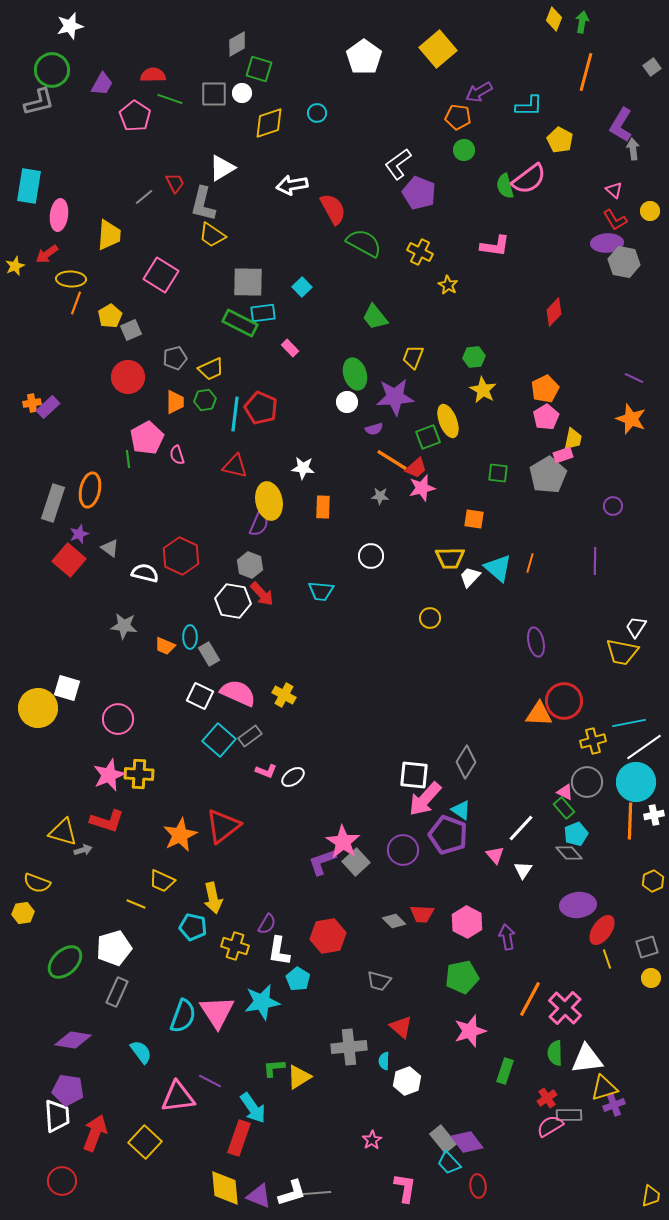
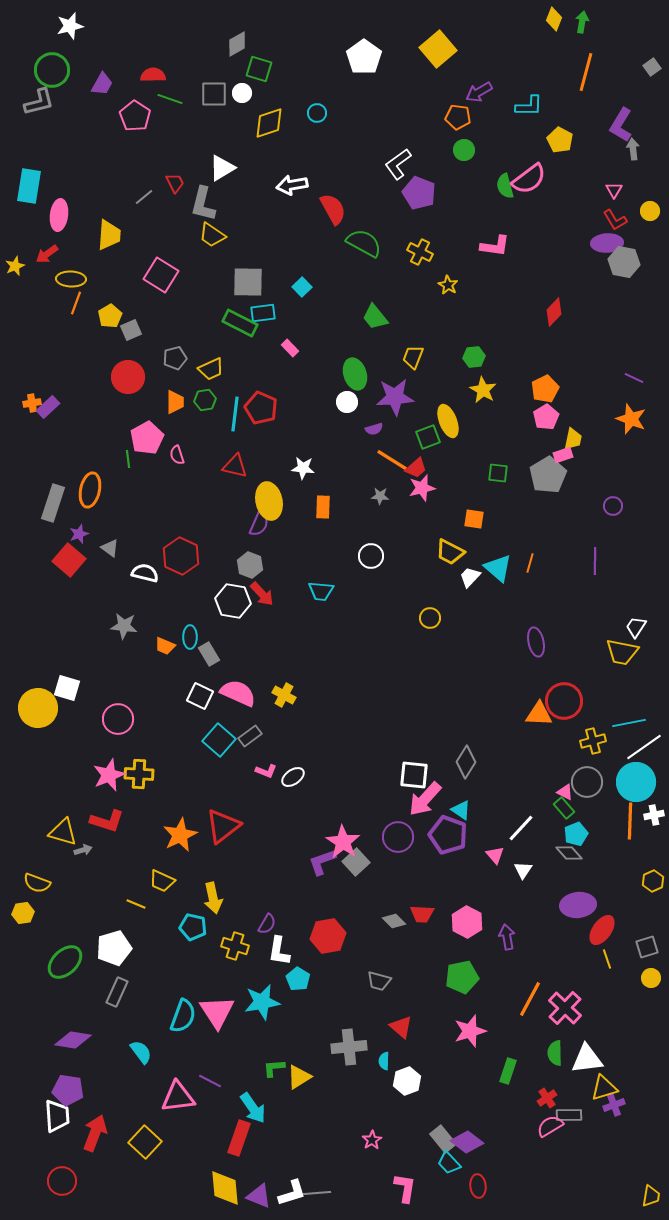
pink triangle at (614, 190): rotated 18 degrees clockwise
yellow trapezoid at (450, 558): moved 6 px up; rotated 28 degrees clockwise
purple circle at (403, 850): moved 5 px left, 13 px up
green rectangle at (505, 1071): moved 3 px right
purple diamond at (467, 1142): rotated 16 degrees counterclockwise
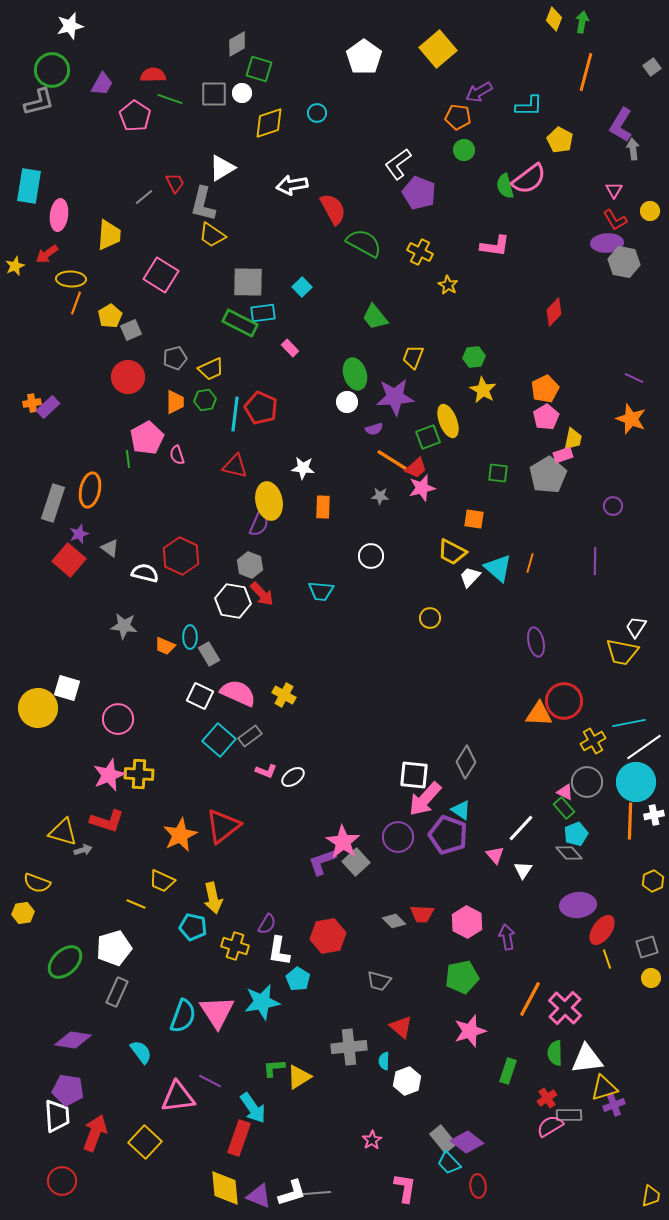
yellow trapezoid at (450, 552): moved 2 px right
yellow cross at (593, 741): rotated 15 degrees counterclockwise
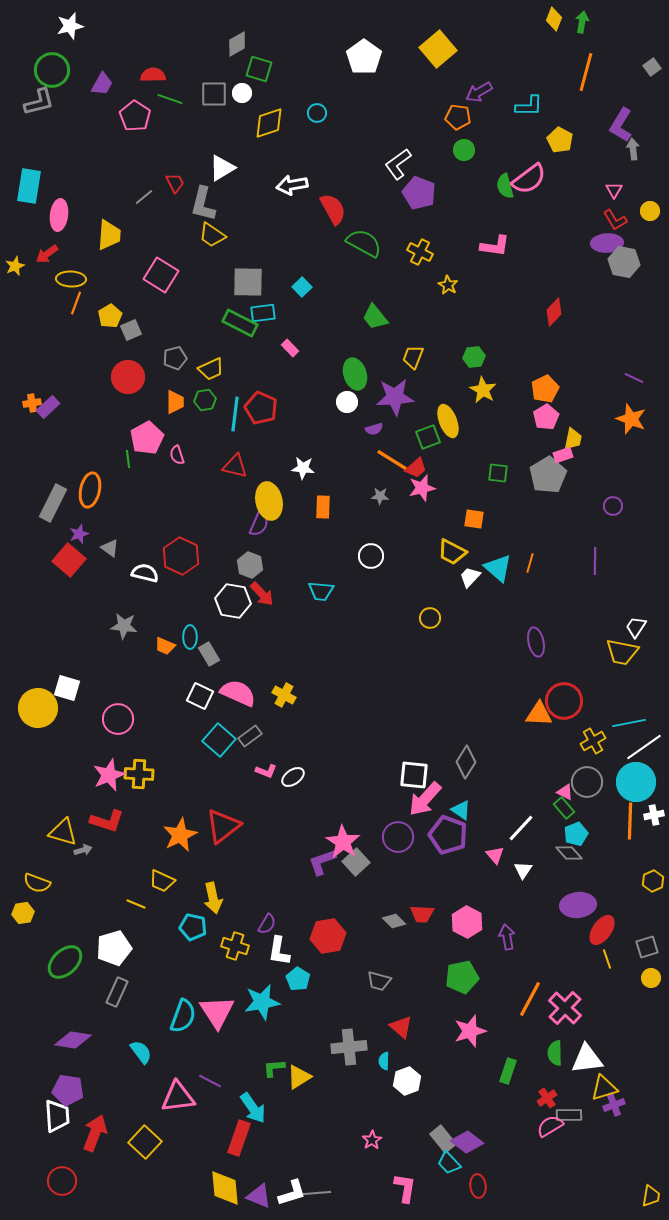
gray rectangle at (53, 503): rotated 9 degrees clockwise
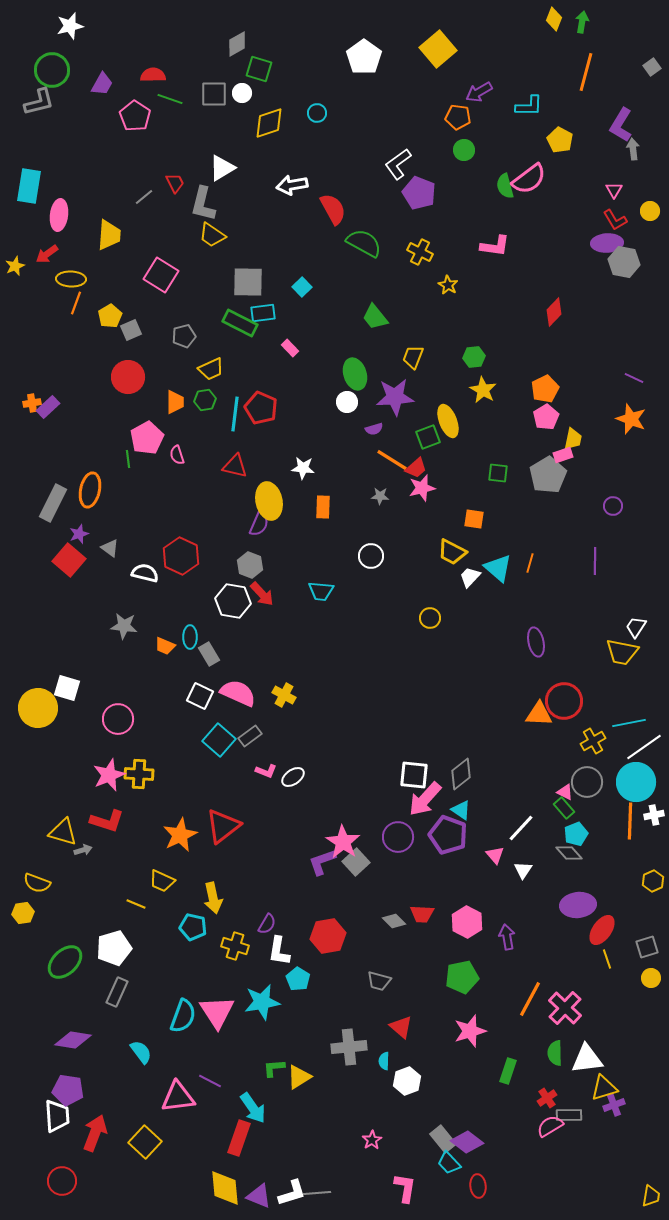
gray pentagon at (175, 358): moved 9 px right, 22 px up
gray diamond at (466, 762): moved 5 px left, 12 px down; rotated 20 degrees clockwise
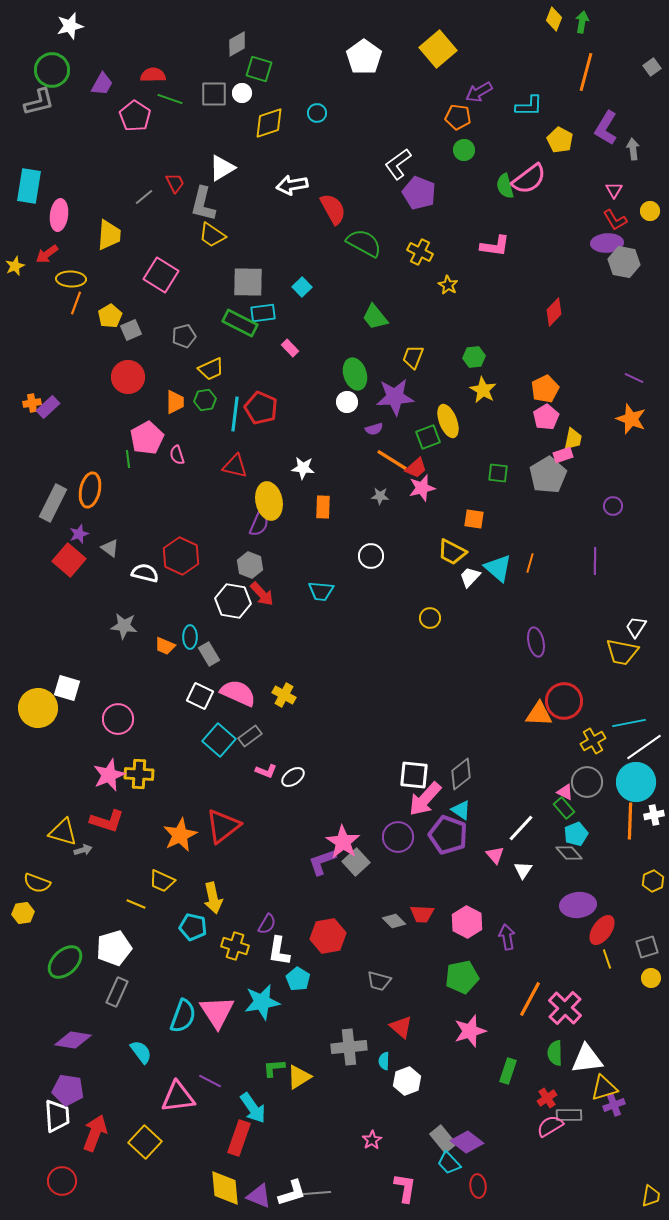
purple L-shape at (621, 125): moved 15 px left, 3 px down
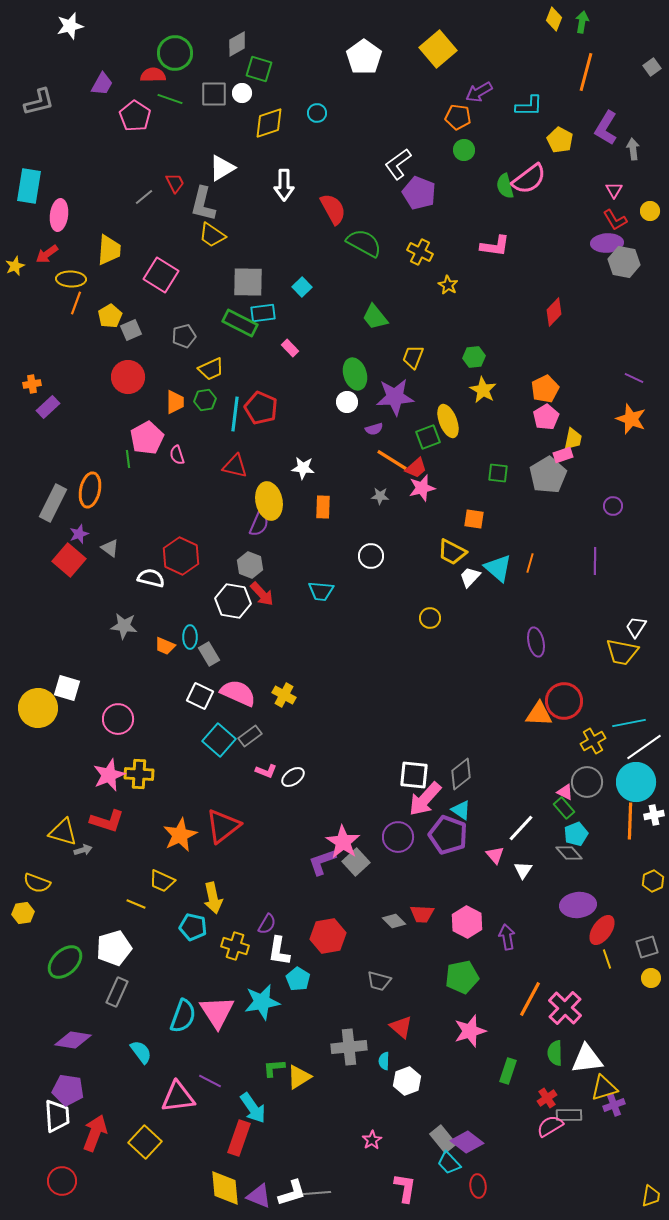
green circle at (52, 70): moved 123 px right, 17 px up
white arrow at (292, 185): moved 8 px left; rotated 80 degrees counterclockwise
yellow trapezoid at (109, 235): moved 15 px down
orange cross at (32, 403): moved 19 px up
white semicircle at (145, 573): moved 6 px right, 5 px down
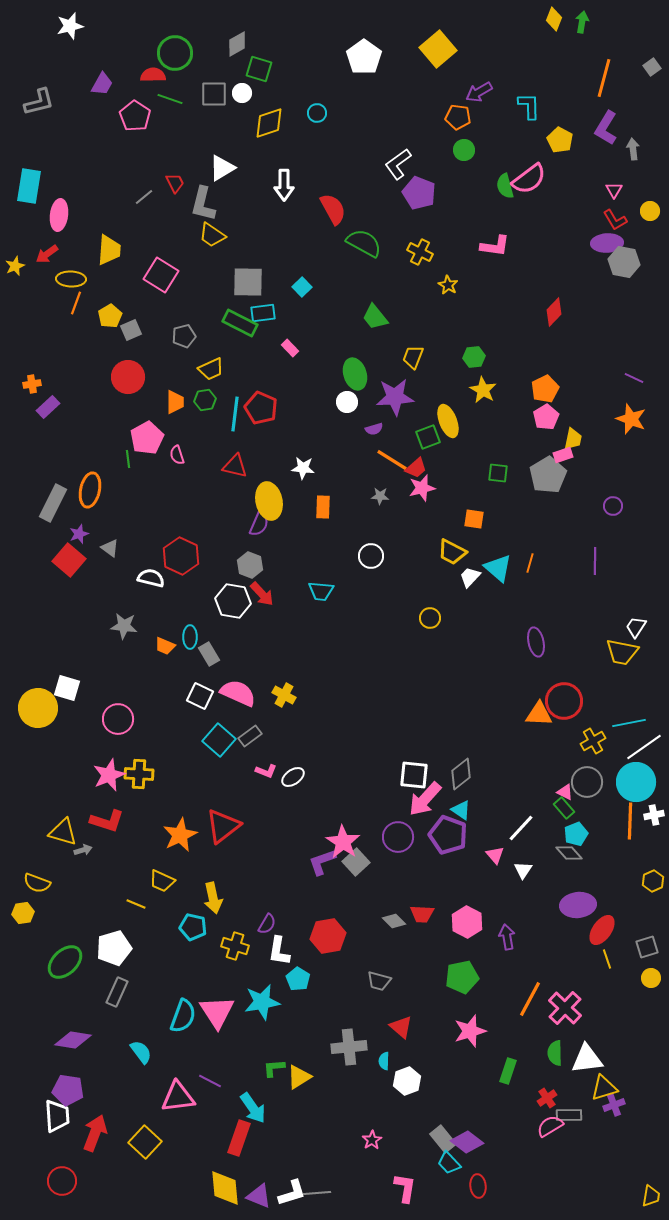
orange line at (586, 72): moved 18 px right, 6 px down
cyan L-shape at (529, 106): rotated 92 degrees counterclockwise
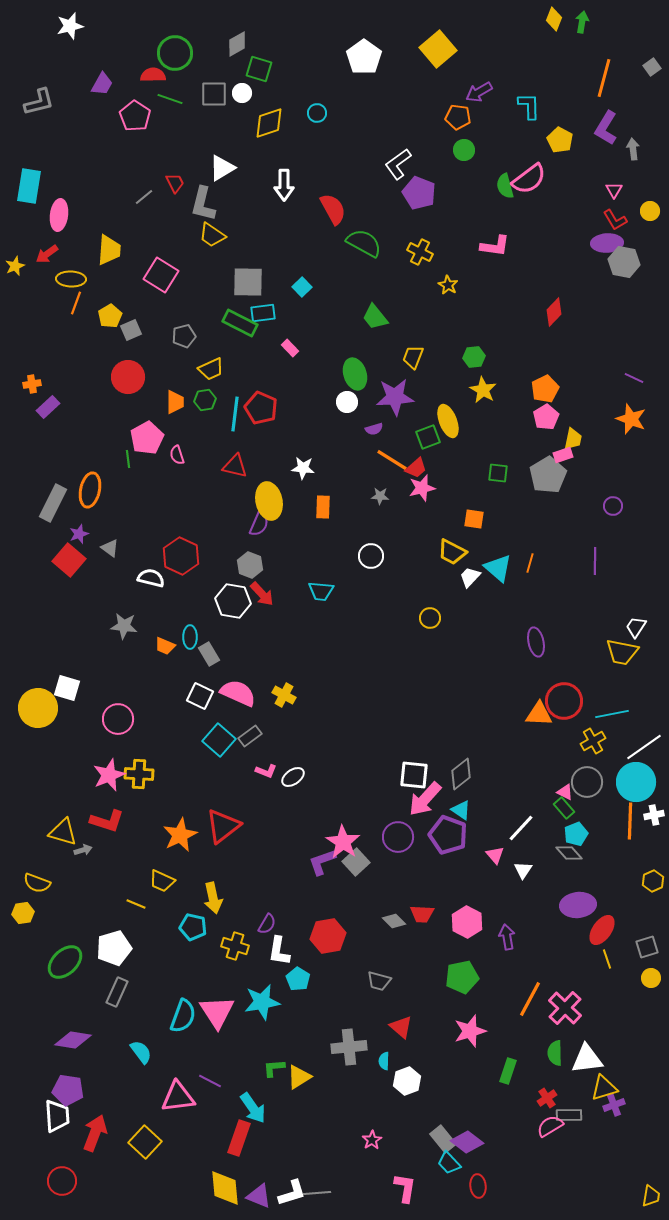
cyan line at (629, 723): moved 17 px left, 9 px up
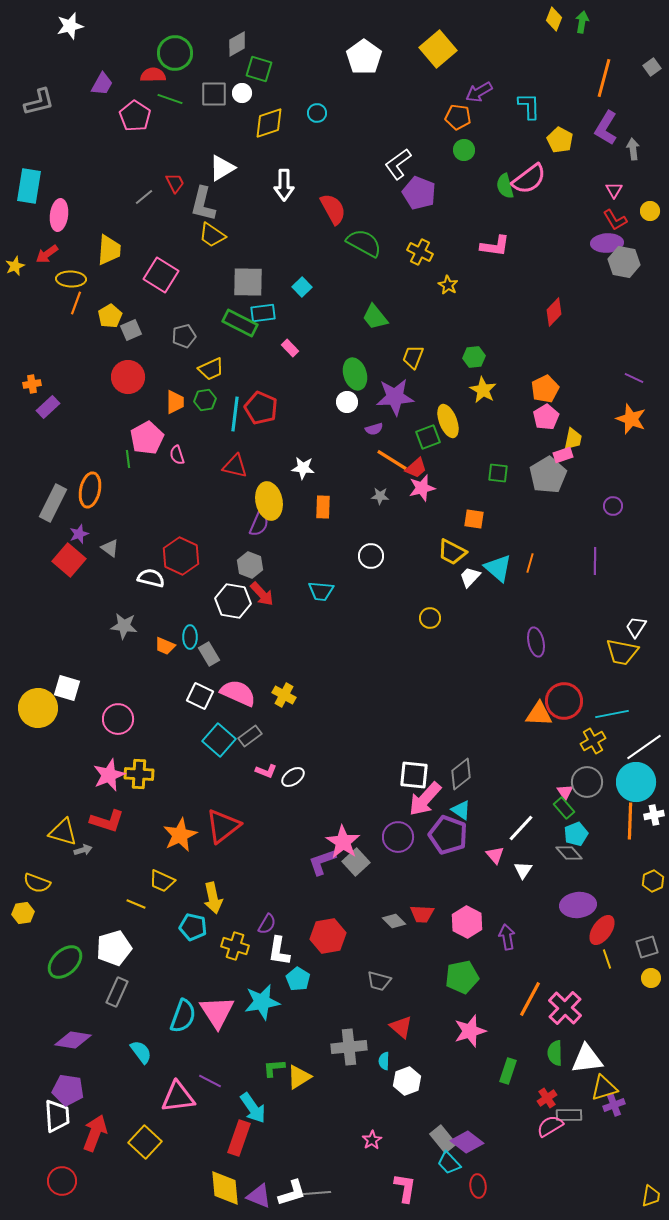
pink triangle at (565, 792): rotated 30 degrees clockwise
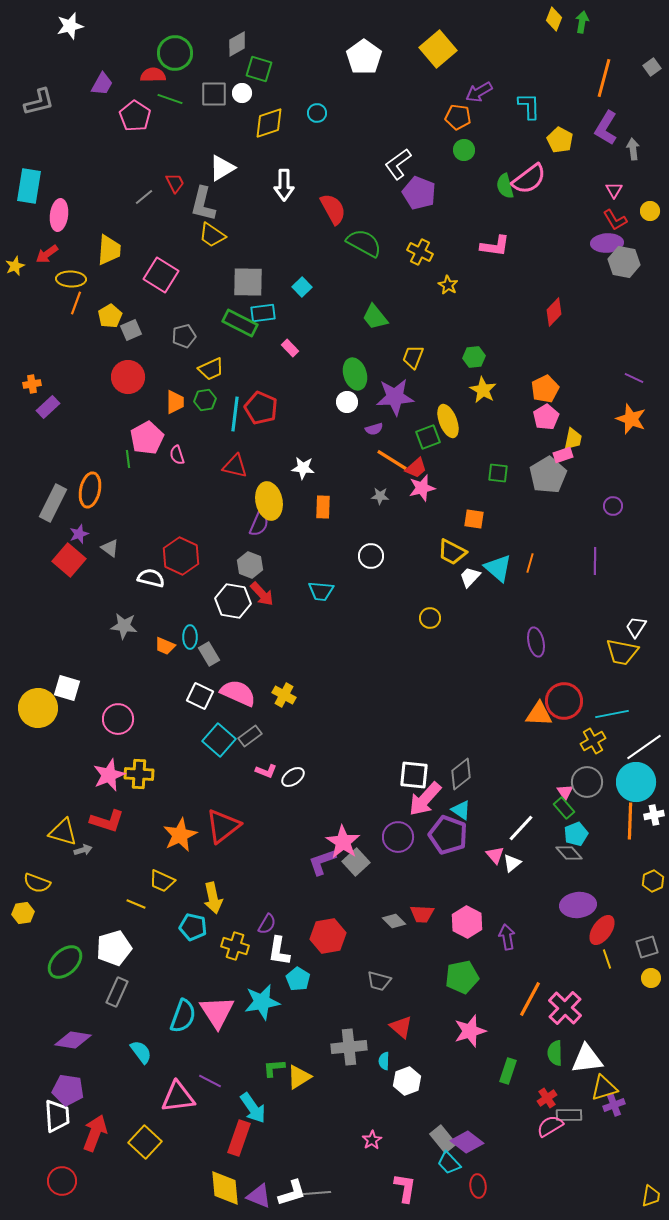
white triangle at (523, 870): moved 11 px left, 7 px up; rotated 18 degrees clockwise
